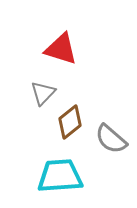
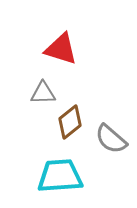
gray triangle: rotated 44 degrees clockwise
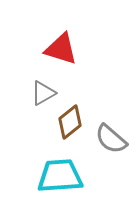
gray triangle: rotated 28 degrees counterclockwise
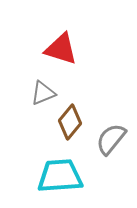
gray triangle: rotated 8 degrees clockwise
brown diamond: rotated 12 degrees counterclockwise
gray semicircle: rotated 88 degrees clockwise
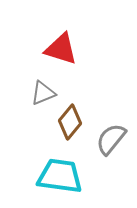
cyan trapezoid: rotated 12 degrees clockwise
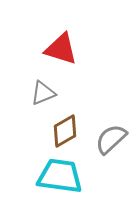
brown diamond: moved 5 px left, 9 px down; rotated 20 degrees clockwise
gray semicircle: rotated 8 degrees clockwise
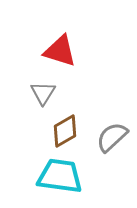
red triangle: moved 1 px left, 2 px down
gray triangle: rotated 36 degrees counterclockwise
gray semicircle: moved 1 px right, 2 px up
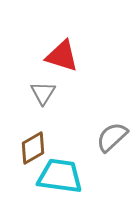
red triangle: moved 2 px right, 5 px down
brown diamond: moved 32 px left, 17 px down
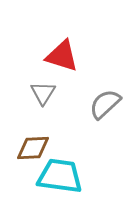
gray semicircle: moved 7 px left, 33 px up
brown diamond: rotated 28 degrees clockwise
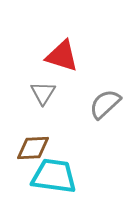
cyan trapezoid: moved 6 px left
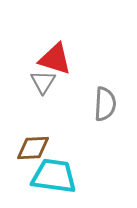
red triangle: moved 7 px left, 3 px down
gray triangle: moved 11 px up
gray semicircle: rotated 136 degrees clockwise
